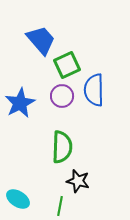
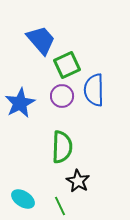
black star: rotated 15 degrees clockwise
cyan ellipse: moved 5 px right
green line: rotated 36 degrees counterclockwise
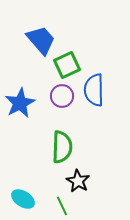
green line: moved 2 px right
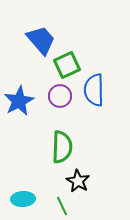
purple circle: moved 2 px left
blue star: moved 1 px left, 2 px up
cyan ellipse: rotated 35 degrees counterclockwise
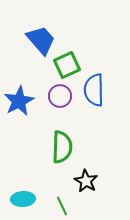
black star: moved 8 px right
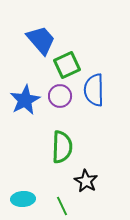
blue star: moved 6 px right, 1 px up
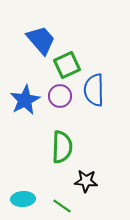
black star: rotated 25 degrees counterclockwise
green line: rotated 30 degrees counterclockwise
